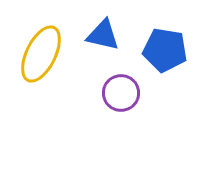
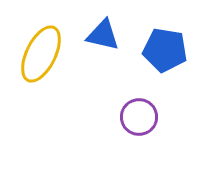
purple circle: moved 18 px right, 24 px down
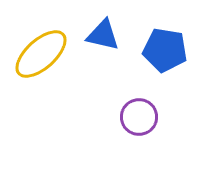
yellow ellipse: rotated 22 degrees clockwise
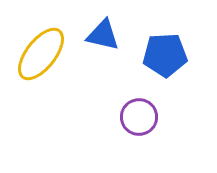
blue pentagon: moved 5 px down; rotated 12 degrees counterclockwise
yellow ellipse: rotated 10 degrees counterclockwise
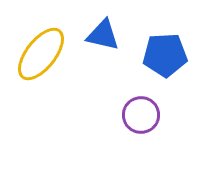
purple circle: moved 2 px right, 2 px up
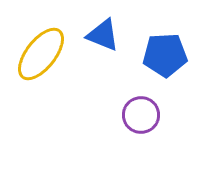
blue triangle: rotated 9 degrees clockwise
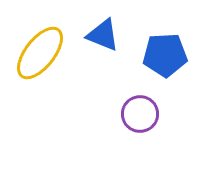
yellow ellipse: moved 1 px left, 1 px up
purple circle: moved 1 px left, 1 px up
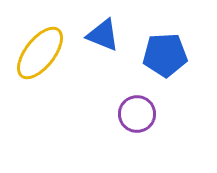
purple circle: moved 3 px left
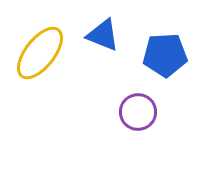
purple circle: moved 1 px right, 2 px up
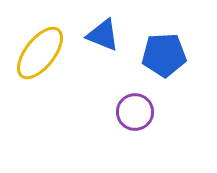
blue pentagon: moved 1 px left
purple circle: moved 3 px left
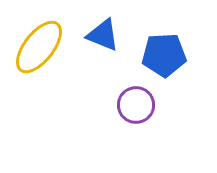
yellow ellipse: moved 1 px left, 6 px up
purple circle: moved 1 px right, 7 px up
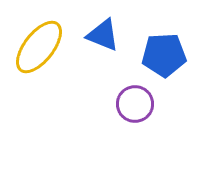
purple circle: moved 1 px left, 1 px up
